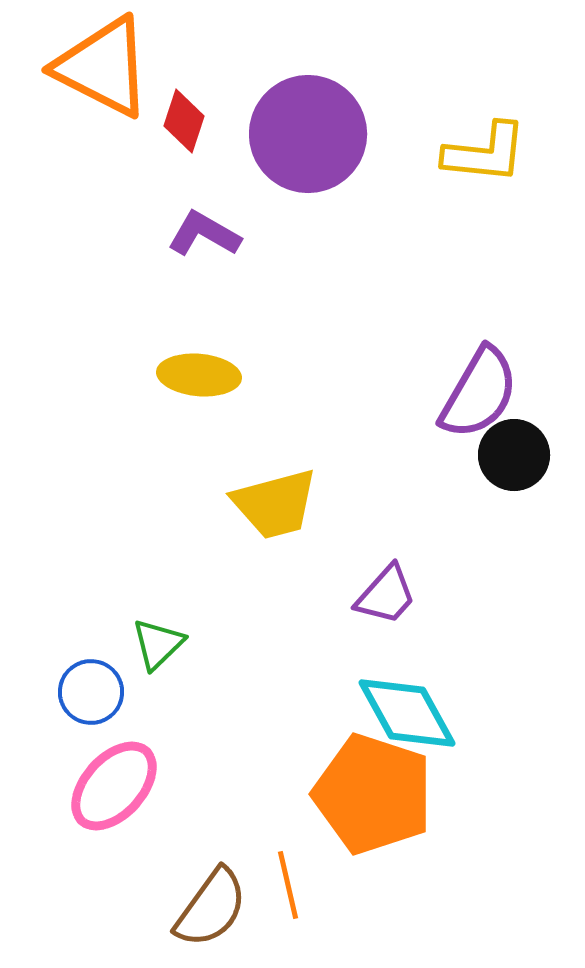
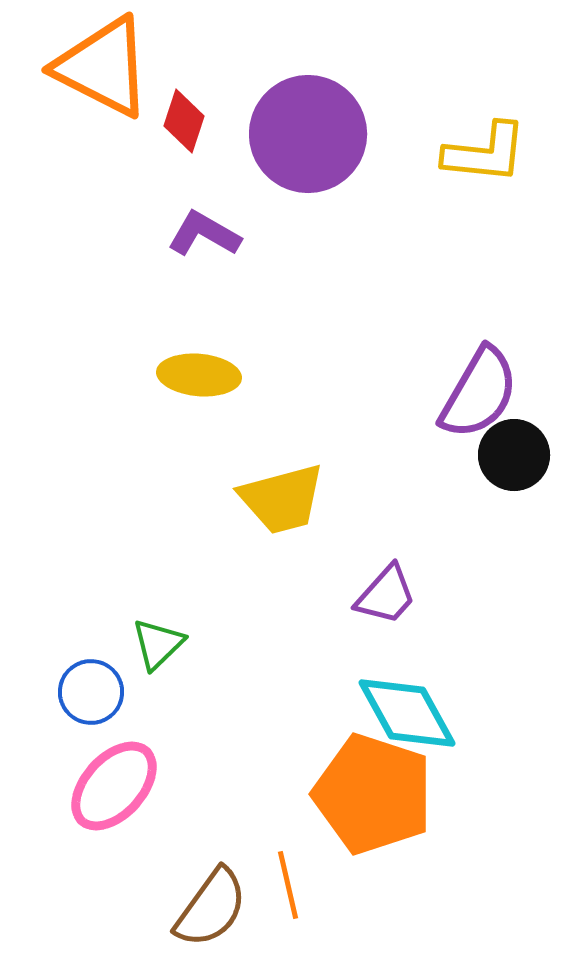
yellow trapezoid: moved 7 px right, 5 px up
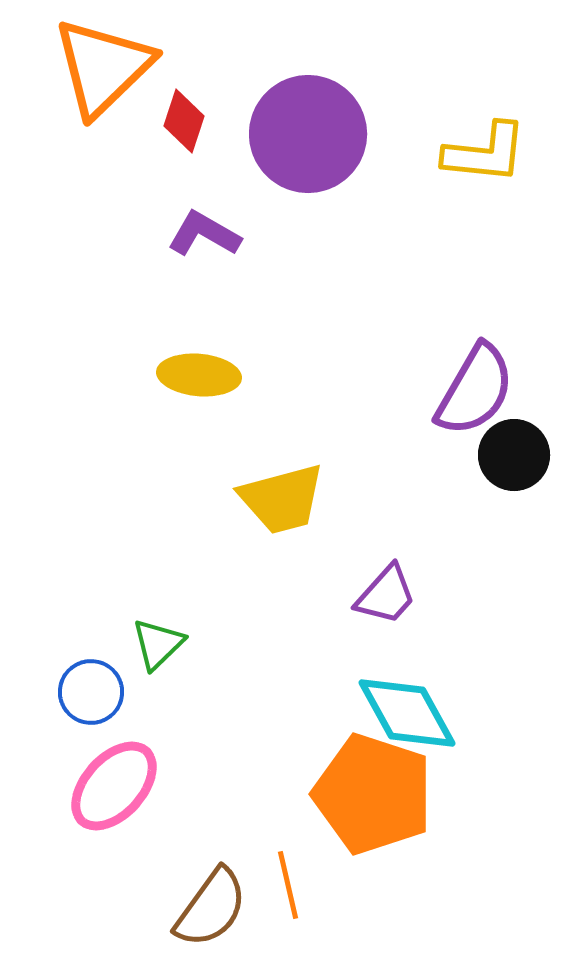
orange triangle: rotated 49 degrees clockwise
purple semicircle: moved 4 px left, 3 px up
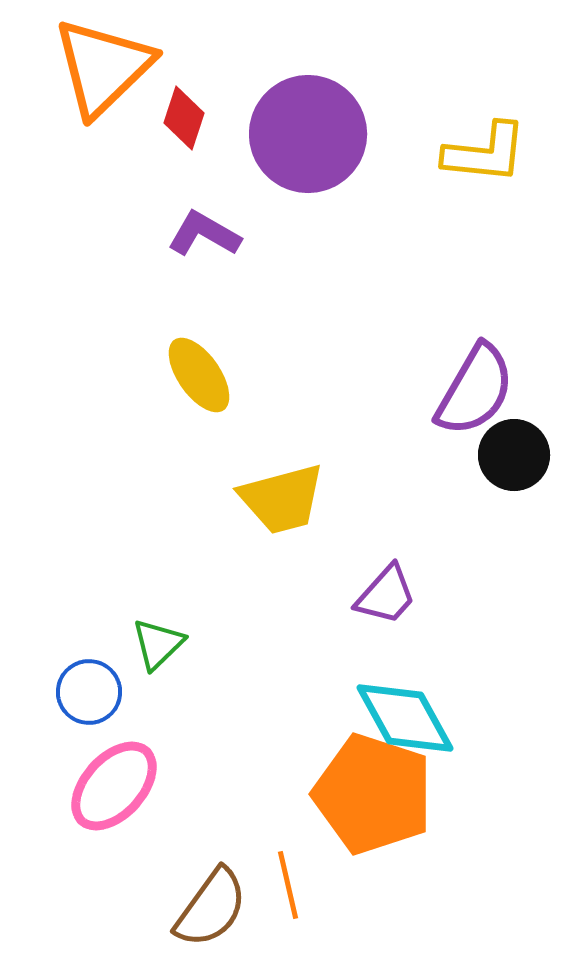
red diamond: moved 3 px up
yellow ellipse: rotated 50 degrees clockwise
blue circle: moved 2 px left
cyan diamond: moved 2 px left, 5 px down
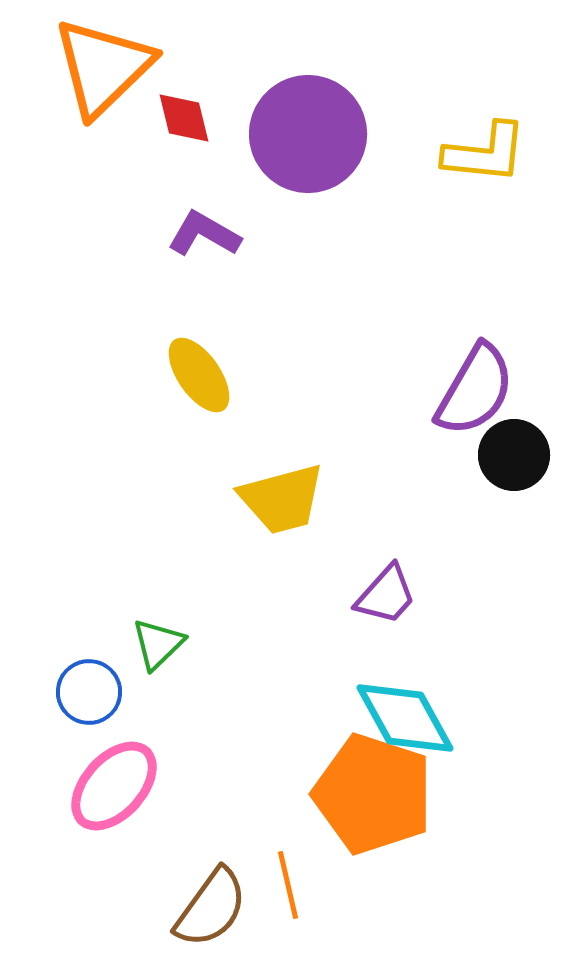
red diamond: rotated 32 degrees counterclockwise
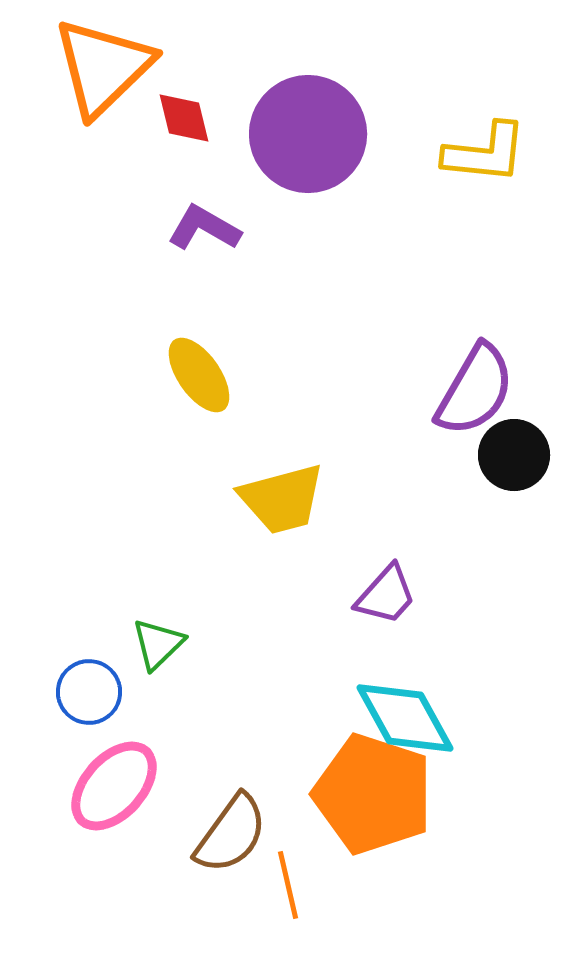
purple L-shape: moved 6 px up
brown semicircle: moved 20 px right, 74 px up
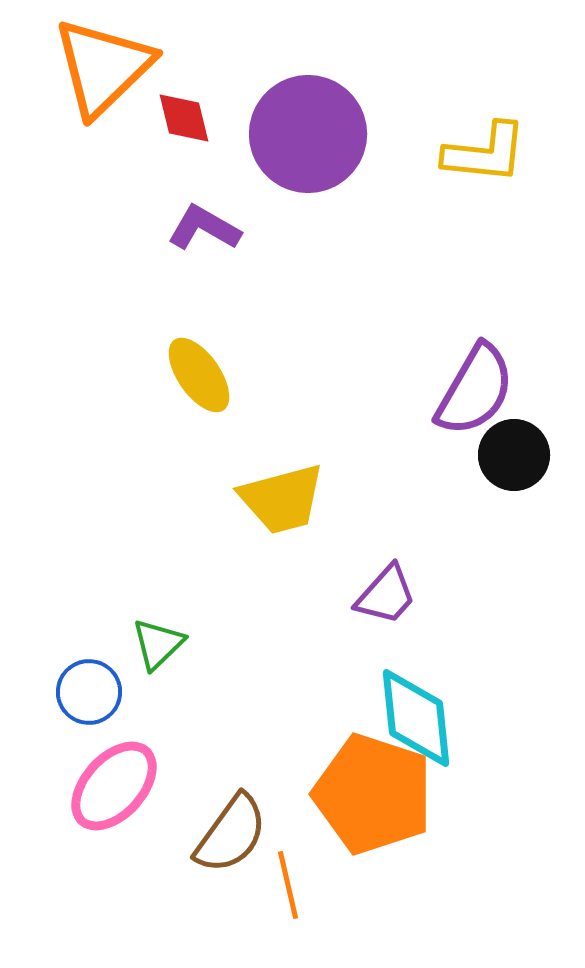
cyan diamond: moved 11 px right; rotated 23 degrees clockwise
